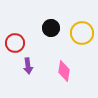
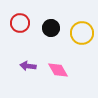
red circle: moved 5 px right, 20 px up
purple arrow: rotated 105 degrees clockwise
pink diamond: moved 6 px left, 1 px up; rotated 40 degrees counterclockwise
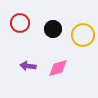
black circle: moved 2 px right, 1 px down
yellow circle: moved 1 px right, 2 px down
pink diamond: moved 2 px up; rotated 75 degrees counterclockwise
